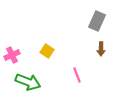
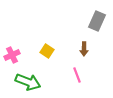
brown arrow: moved 17 px left
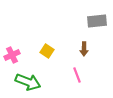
gray rectangle: rotated 60 degrees clockwise
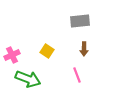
gray rectangle: moved 17 px left
green arrow: moved 3 px up
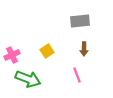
yellow square: rotated 24 degrees clockwise
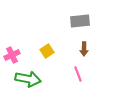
pink line: moved 1 px right, 1 px up
green arrow: rotated 10 degrees counterclockwise
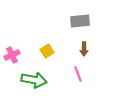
green arrow: moved 6 px right, 1 px down
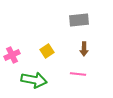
gray rectangle: moved 1 px left, 1 px up
pink line: rotated 63 degrees counterclockwise
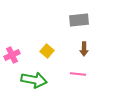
yellow square: rotated 16 degrees counterclockwise
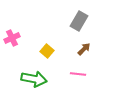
gray rectangle: moved 1 px down; rotated 54 degrees counterclockwise
brown arrow: rotated 136 degrees counterclockwise
pink cross: moved 17 px up
green arrow: moved 1 px up
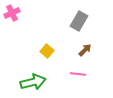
pink cross: moved 25 px up
brown arrow: moved 1 px right, 1 px down
green arrow: moved 1 px left, 3 px down; rotated 25 degrees counterclockwise
